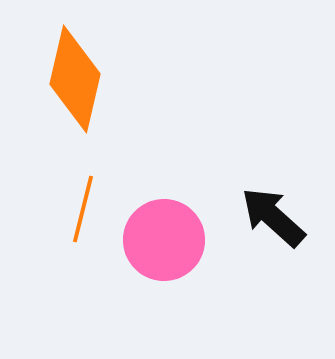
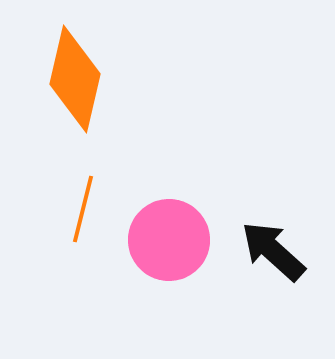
black arrow: moved 34 px down
pink circle: moved 5 px right
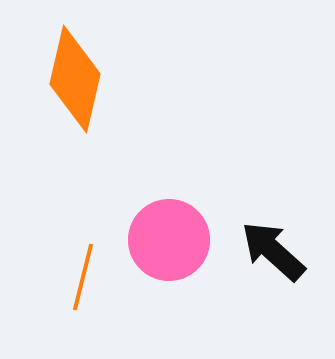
orange line: moved 68 px down
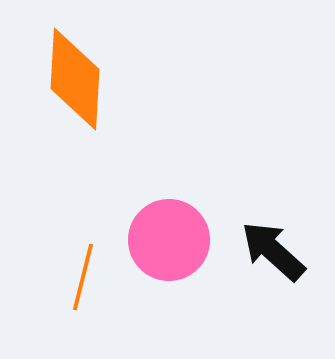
orange diamond: rotated 10 degrees counterclockwise
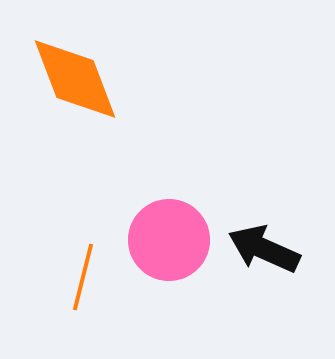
orange diamond: rotated 24 degrees counterclockwise
black arrow: moved 9 px left, 2 px up; rotated 18 degrees counterclockwise
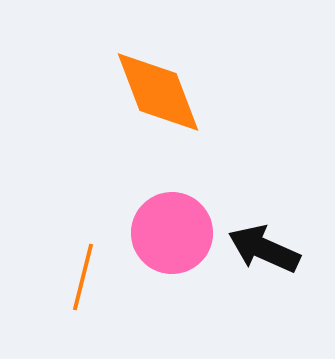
orange diamond: moved 83 px right, 13 px down
pink circle: moved 3 px right, 7 px up
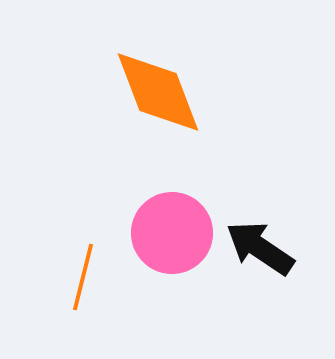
black arrow: moved 4 px left, 1 px up; rotated 10 degrees clockwise
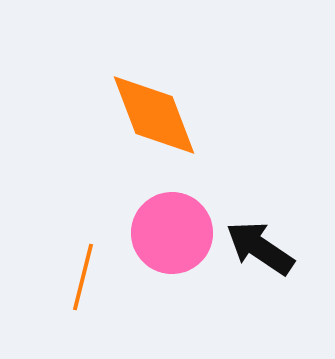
orange diamond: moved 4 px left, 23 px down
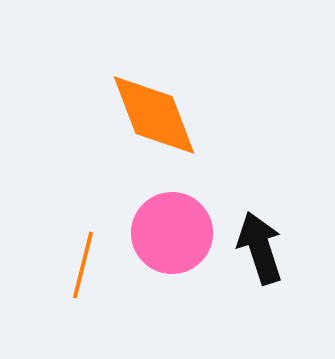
black arrow: rotated 38 degrees clockwise
orange line: moved 12 px up
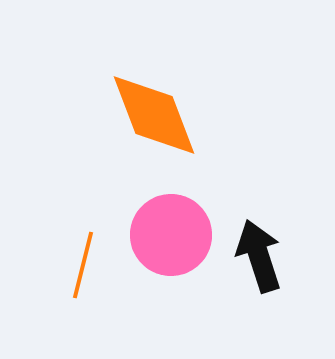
pink circle: moved 1 px left, 2 px down
black arrow: moved 1 px left, 8 px down
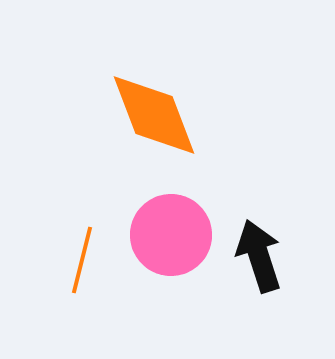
orange line: moved 1 px left, 5 px up
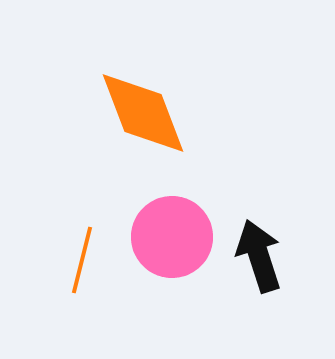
orange diamond: moved 11 px left, 2 px up
pink circle: moved 1 px right, 2 px down
